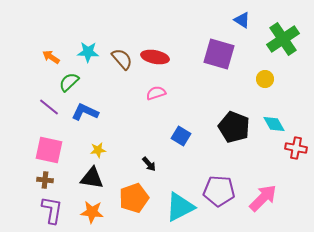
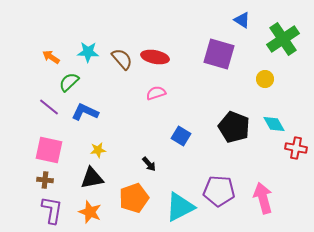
black triangle: rotated 20 degrees counterclockwise
pink arrow: rotated 60 degrees counterclockwise
orange star: moved 2 px left; rotated 15 degrees clockwise
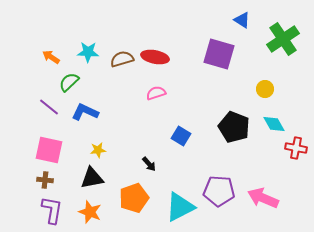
brown semicircle: rotated 65 degrees counterclockwise
yellow circle: moved 10 px down
pink arrow: rotated 52 degrees counterclockwise
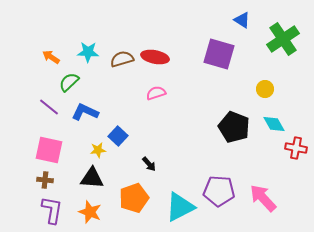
blue square: moved 63 px left; rotated 12 degrees clockwise
black triangle: rotated 15 degrees clockwise
pink arrow: rotated 24 degrees clockwise
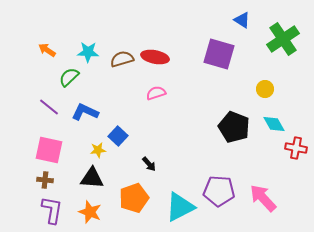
orange arrow: moved 4 px left, 7 px up
green semicircle: moved 5 px up
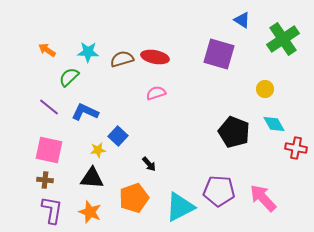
black pentagon: moved 5 px down
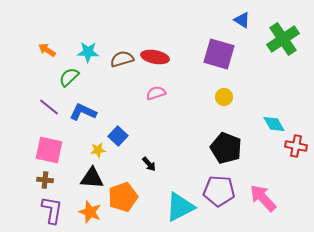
yellow circle: moved 41 px left, 8 px down
blue L-shape: moved 2 px left
black pentagon: moved 8 px left, 16 px down
red cross: moved 2 px up
orange pentagon: moved 11 px left, 1 px up
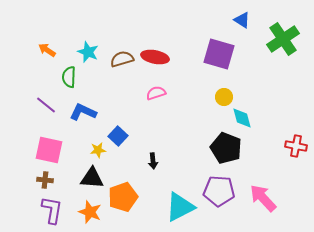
cyan star: rotated 20 degrees clockwise
green semicircle: rotated 45 degrees counterclockwise
purple line: moved 3 px left, 2 px up
cyan diamond: moved 32 px left, 6 px up; rotated 15 degrees clockwise
black arrow: moved 4 px right, 3 px up; rotated 35 degrees clockwise
